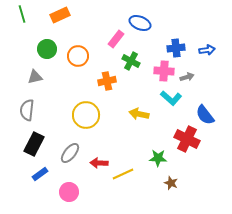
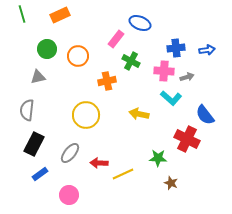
gray triangle: moved 3 px right
pink circle: moved 3 px down
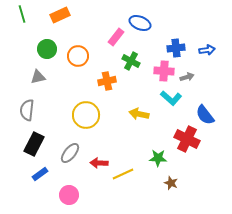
pink rectangle: moved 2 px up
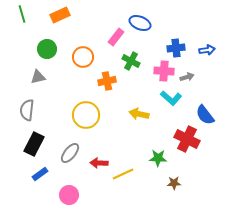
orange circle: moved 5 px right, 1 px down
brown star: moved 3 px right; rotated 24 degrees counterclockwise
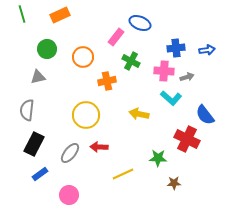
red arrow: moved 16 px up
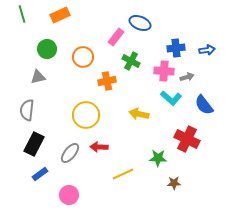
blue semicircle: moved 1 px left, 10 px up
